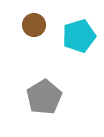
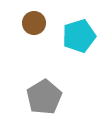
brown circle: moved 2 px up
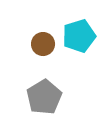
brown circle: moved 9 px right, 21 px down
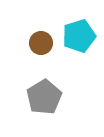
brown circle: moved 2 px left, 1 px up
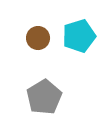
brown circle: moved 3 px left, 5 px up
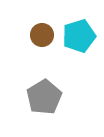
brown circle: moved 4 px right, 3 px up
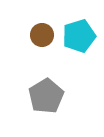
gray pentagon: moved 2 px right, 1 px up
